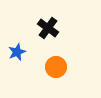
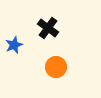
blue star: moved 3 px left, 7 px up
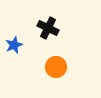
black cross: rotated 10 degrees counterclockwise
